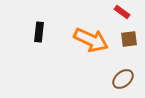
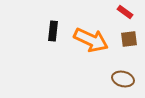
red rectangle: moved 3 px right
black rectangle: moved 14 px right, 1 px up
brown ellipse: rotated 55 degrees clockwise
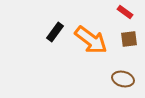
black rectangle: moved 2 px right, 1 px down; rotated 30 degrees clockwise
orange arrow: rotated 12 degrees clockwise
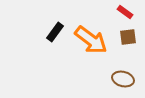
brown square: moved 1 px left, 2 px up
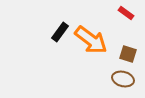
red rectangle: moved 1 px right, 1 px down
black rectangle: moved 5 px right
brown square: moved 17 px down; rotated 24 degrees clockwise
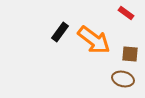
orange arrow: moved 3 px right
brown square: moved 2 px right; rotated 12 degrees counterclockwise
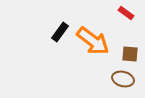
orange arrow: moved 1 px left, 1 px down
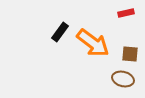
red rectangle: rotated 49 degrees counterclockwise
orange arrow: moved 2 px down
